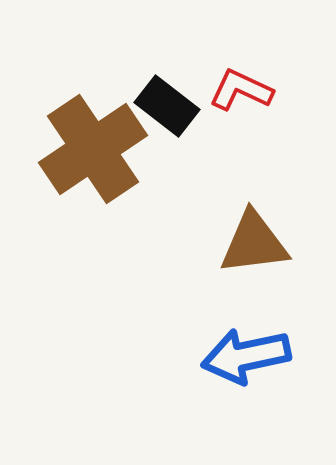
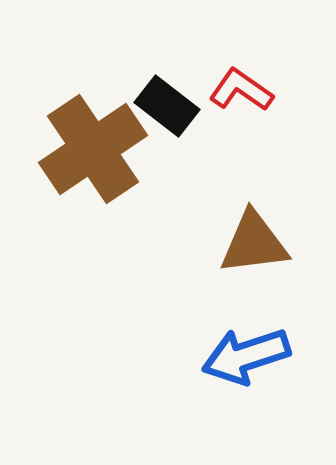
red L-shape: rotated 10 degrees clockwise
blue arrow: rotated 6 degrees counterclockwise
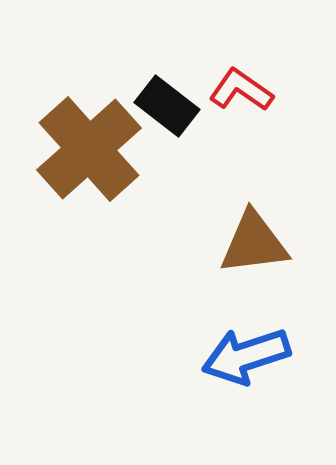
brown cross: moved 4 px left; rotated 8 degrees counterclockwise
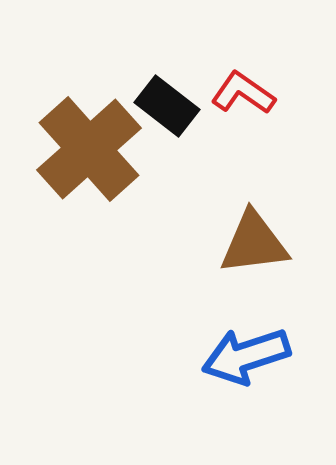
red L-shape: moved 2 px right, 3 px down
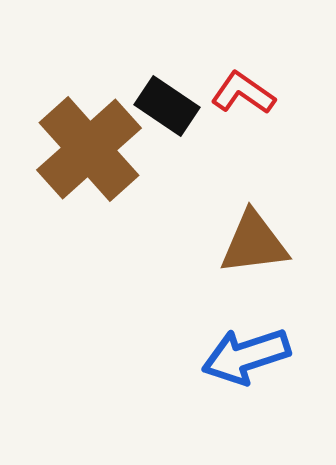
black rectangle: rotated 4 degrees counterclockwise
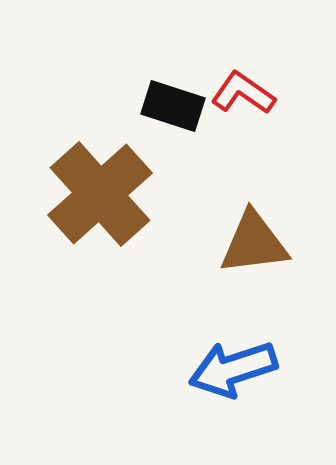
black rectangle: moved 6 px right; rotated 16 degrees counterclockwise
brown cross: moved 11 px right, 45 px down
blue arrow: moved 13 px left, 13 px down
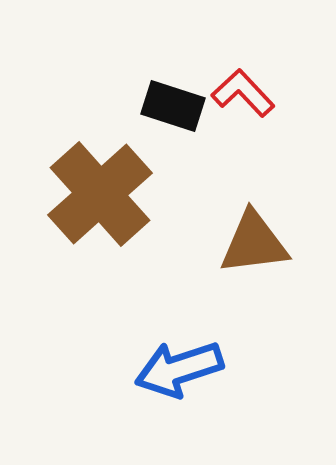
red L-shape: rotated 12 degrees clockwise
blue arrow: moved 54 px left
